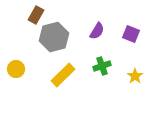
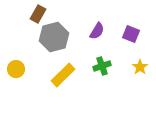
brown rectangle: moved 2 px right, 1 px up
yellow star: moved 5 px right, 9 px up
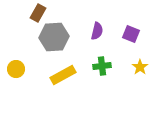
brown rectangle: moved 1 px up
purple semicircle: rotated 18 degrees counterclockwise
gray hexagon: rotated 12 degrees clockwise
green cross: rotated 12 degrees clockwise
yellow rectangle: rotated 15 degrees clockwise
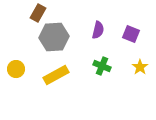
purple semicircle: moved 1 px right, 1 px up
green cross: rotated 30 degrees clockwise
yellow rectangle: moved 7 px left
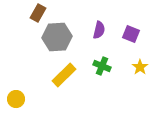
purple semicircle: moved 1 px right
gray hexagon: moved 3 px right
yellow circle: moved 30 px down
yellow rectangle: moved 8 px right; rotated 15 degrees counterclockwise
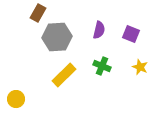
yellow star: rotated 14 degrees counterclockwise
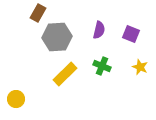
yellow rectangle: moved 1 px right, 1 px up
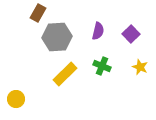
purple semicircle: moved 1 px left, 1 px down
purple square: rotated 24 degrees clockwise
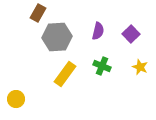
yellow rectangle: rotated 10 degrees counterclockwise
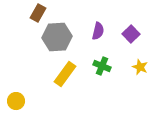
yellow circle: moved 2 px down
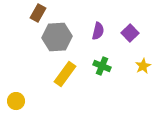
purple square: moved 1 px left, 1 px up
yellow star: moved 3 px right, 1 px up; rotated 21 degrees clockwise
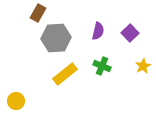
gray hexagon: moved 1 px left, 1 px down
yellow rectangle: rotated 15 degrees clockwise
